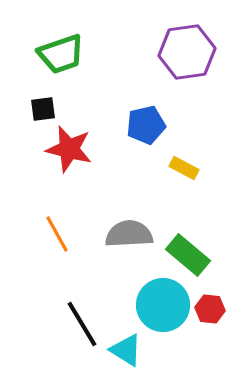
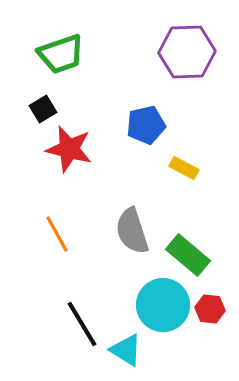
purple hexagon: rotated 6 degrees clockwise
black square: rotated 24 degrees counterclockwise
gray semicircle: moved 3 px right, 3 px up; rotated 105 degrees counterclockwise
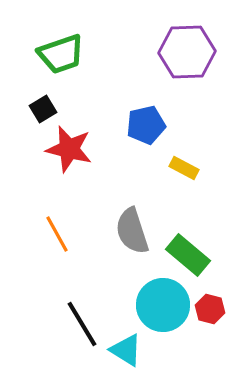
red hexagon: rotated 8 degrees clockwise
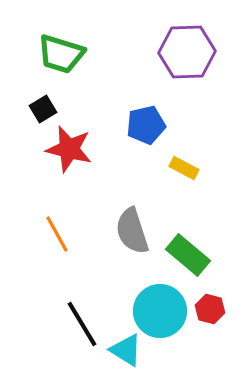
green trapezoid: rotated 36 degrees clockwise
cyan circle: moved 3 px left, 6 px down
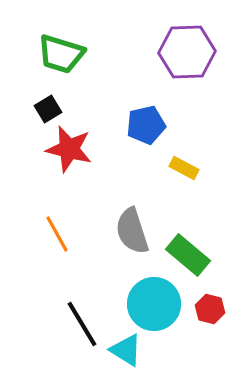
black square: moved 5 px right
cyan circle: moved 6 px left, 7 px up
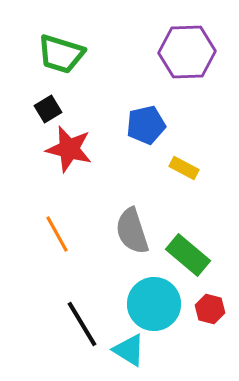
cyan triangle: moved 3 px right
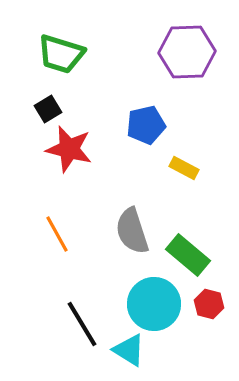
red hexagon: moved 1 px left, 5 px up
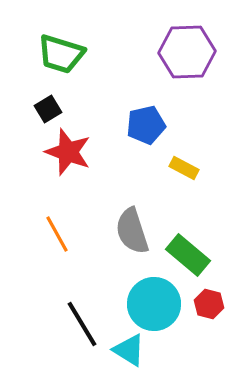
red star: moved 1 px left, 3 px down; rotated 6 degrees clockwise
